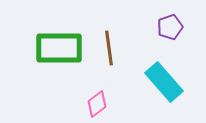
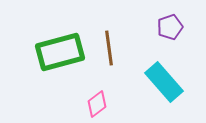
green rectangle: moved 1 px right, 4 px down; rotated 15 degrees counterclockwise
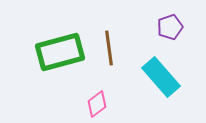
cyan rectangle: moved 3 px left, 5 px up
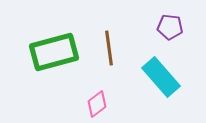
purple pentagon: rotated 25 degrees clockwise
green rectangle: moved 6 px left
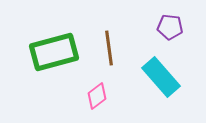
pink diamond: moved 8 px up
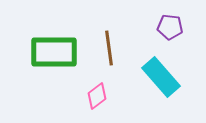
green rectangle: rotated 15 degrees clockwise
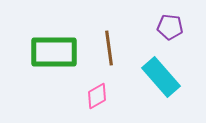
pink diamond: rotated 8 degrees clockwise
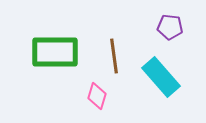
brown line: moved 5 px right, 8 px down
green rectangle: moved 1 px right
pink diamond: rotated 44 degrees counterclockwise
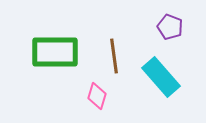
purple pentagon: rotated 15 degrees clockwise
